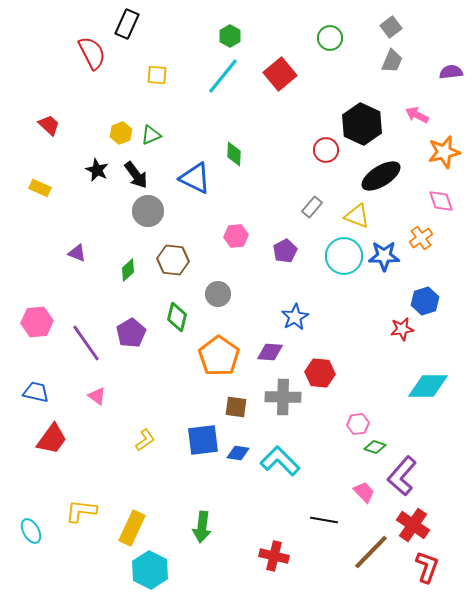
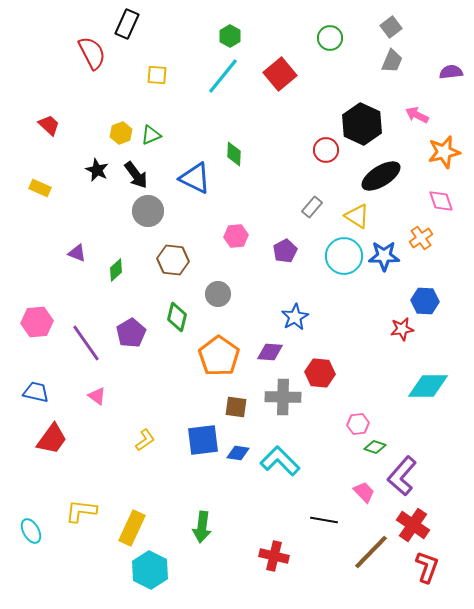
yellow triangle at (357, 216): rotated 12 degrees clockwise
green diamond at (128, 270): moved 12 px left
blue hexagon at (425, 301): rotated 20 degrees clockwise
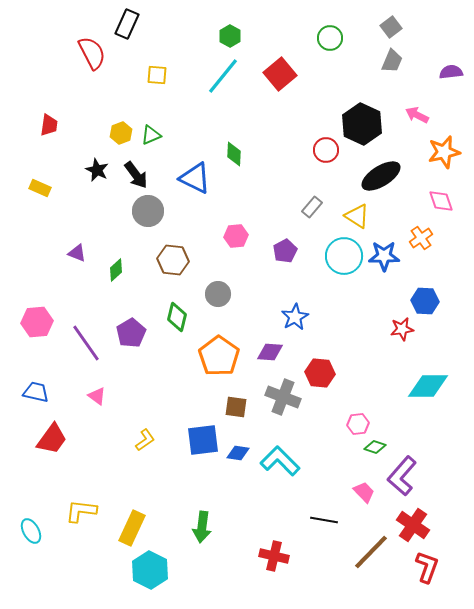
red trapezoid at (49, 125): rotated 55 degrees clockwise
gray cross at (283, 397): rotated 20 degrees clockwise
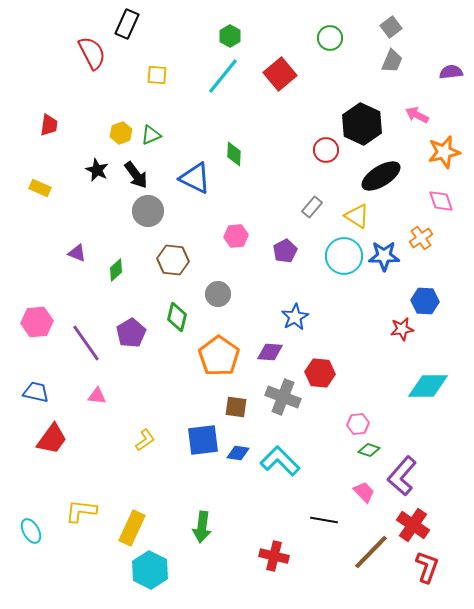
pink triangle at (97, 396): rotated 30 degrees counterclockwise
green diamond at (375, 447): moved 6 px left, 3 px down
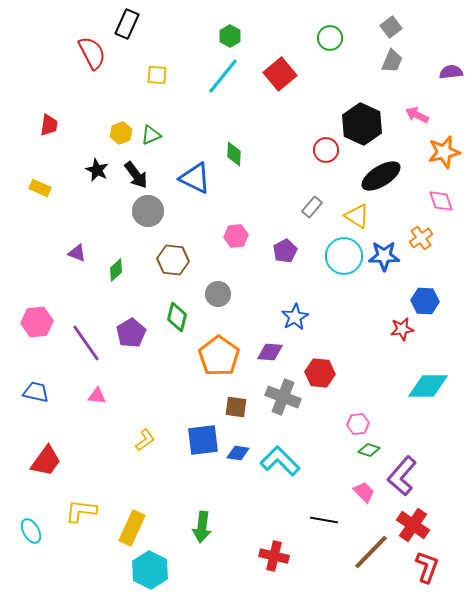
red trapezoid at (52, 439): moved 6 px left, 22 px down
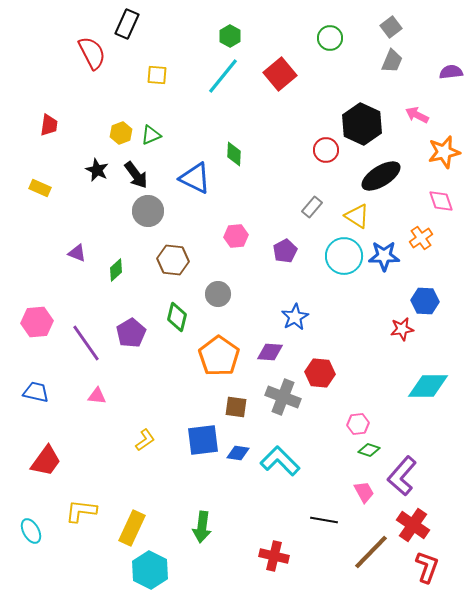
pink trapezoid at (364, 492): rotated 15 degrees clockwise
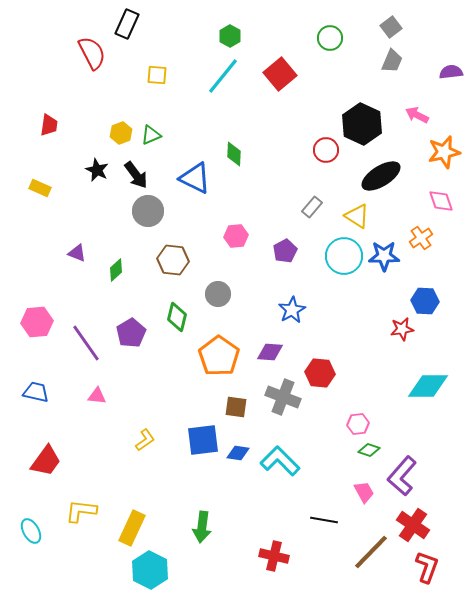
blue star at (295, 317): moved 3 px left, 7 px up
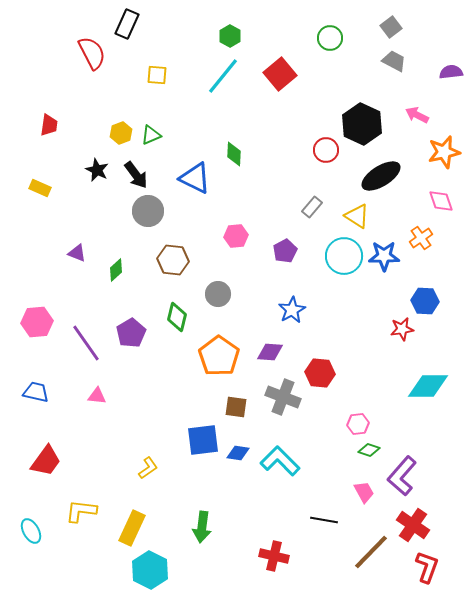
gray trapezoid at (392, 61): moved 2 px right; rotated 85 degrees counterclockwise
yellow L-shape at (145, 440): moved 3 px right, 28 px down
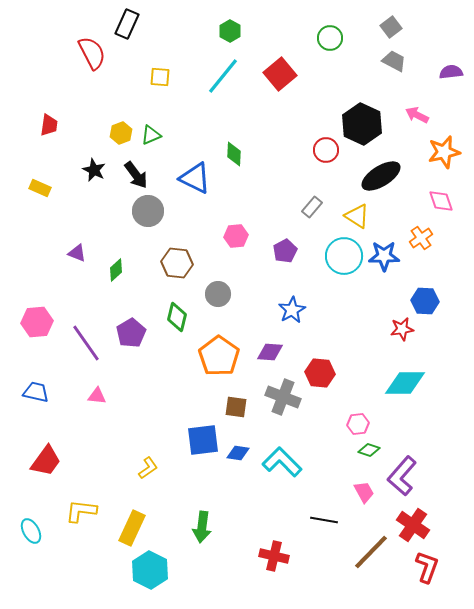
green hexagon at (230, 36): moved 5 px up
yellow square at (157, 75): moved 3 px right, 2 px down
black star at (97, 170): moved 3 px left
brown hexagon at (173, 260): moved 4 px right, 3 px down
cyan diamond at (428, 386): moved 23 px left, 3 px up
cyan L-shape at (280, 461): moved 2 px right, 1 px down
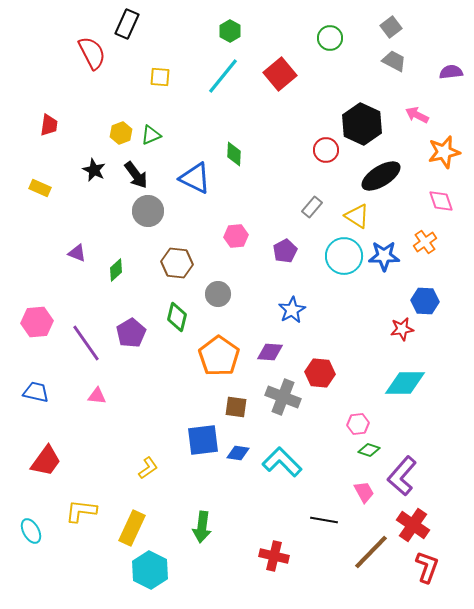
orange cross at (421, 238): moved 4 px right, 4 px down
